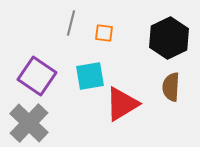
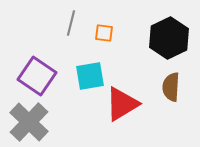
gray cross: moved 1 px up
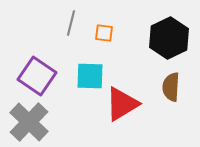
cyan square: rotated 12 degrees clockwise
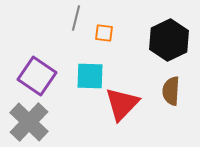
gray line: moved 5 px right, 5 px up
black hexagon: moved 2 px down
brown semicircle: moved 4 px down
red triangle: rotated 15 degrees counterclockwise
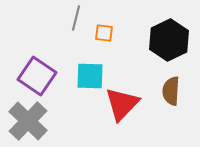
gray cross: moved 1 px left, 1 px up
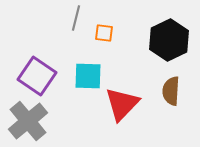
cyan square: moved 2 px left
gray cross: rotated 6 degrees clockwise
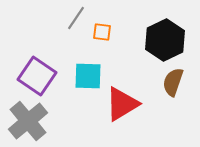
gray line: rotated 20 degrees clockwise
orange square: moved 2 px left, 1 px up
black hexagon: moved 4 px left
brown semicircle: moved 2 px right, 9 px up; rotated 16 degrees clockwise
red triangle: rotated 15 degrees clockwise
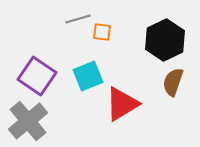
gray line: moved 2 px right, 1 px down; rotated 40 degrees clockwise
cyan square: rotated 24 degrees counterclockwise
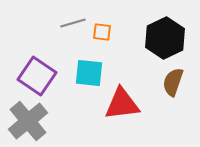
gray line: moved 5 px left, 4 px down
black hexagon: moved 2 px up
cyan square: moved 1 px right, 3 px up; rotated 28 degrees clockwise
red triangle: rotated 24 degrees clockwise
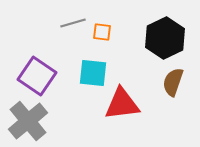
cyan square: moved 4 px right
